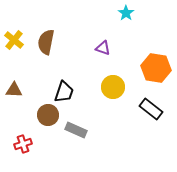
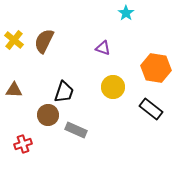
brown semicircle: moved 2 px left, 1 px up; rotated 15 degrees clockwise
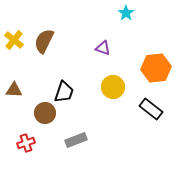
orange hexagon: rotated 16 degrees counterclockwise
brown circle: moved 3 px left, 2 px up
gray rectangle: moved 10 px down; rotated 45 degrees counterclockwise
red cross: moved 3 px right, 1 px up
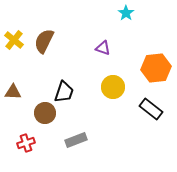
brown triangle: moved 1 px left, 2 px down
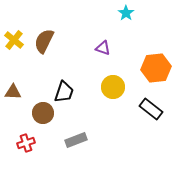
brown circle: moved 2 px left
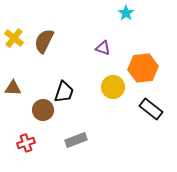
yellow cross: moved 2 px up
orange hexagon: moved 13 px left
brown triangle: moved 4 px up
brown circle: moved 3 px up
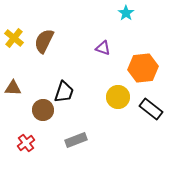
yellow circle: moved 5 px right, 10 px down
red cross: rotated 18 degrees counterclockwise
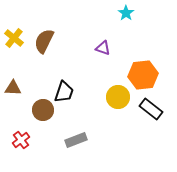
orange hexagon: moved 7 px down
red cross: moved 5 px left, 3 px up
